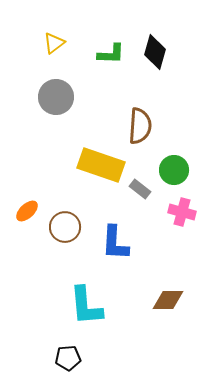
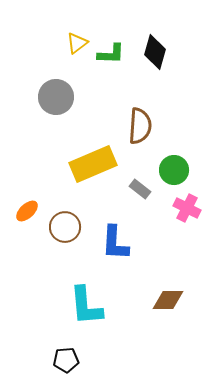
yellow triangle: moved 23 px right
yellow rectangle: moved 8 px left, 1 px up; rotated 42 degrees counterclockwise
pink cross: moved 5 px right, 4 px up; rotated 12 degrees clockwise
black pentagon: moved 2 px left, 2 px down
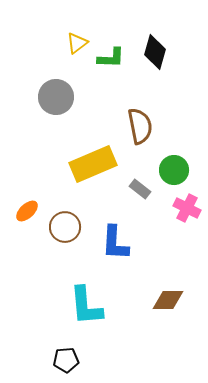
green L-shape: moved 4 px down
brown semicircle: rotated 15 degrees counterclockwise
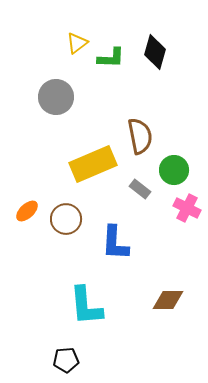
brown semicircle: moved 10 px down
brown circle: moved 1 px right, 8 px up
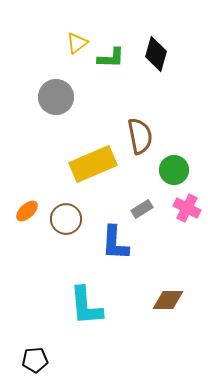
black diamond: moved 1 px right, 2 px down
gray rectangle: moved 2 px right, 20 px down; rotated 70 degrees counterclockwise
black pentagon: moved 31 px left
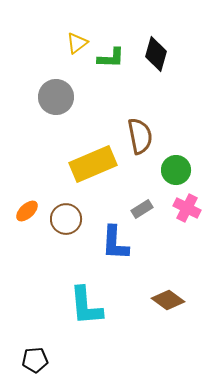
green circle: moved 2 px right
brown diamond: rotated 36 degrees clockwise
